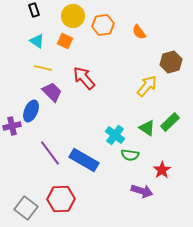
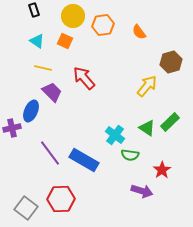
purple cross: moved 2 px down
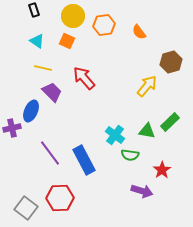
orange hexagon: moved 1 px right
orange square: moved 2 px right
green triangle: moved 3 px down; rotated 24 degrees counterclockwise
blue rectangle: rotated 32 degrees clockwise
red hexagon: moved 1 px left, 1 px up
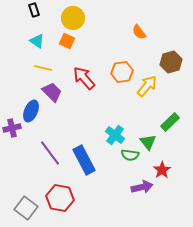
yellow circle: moved 2 px down
orange hexagon: moved 18 px right, 47 px down
green triangle: moved 1 px right, 11 px down; rotated 42 degrees clockwise
purple arrow: moved 4 px up; rotated 30 degrees counterclockwise
red hexagon: rotated 12 degrees clockwise
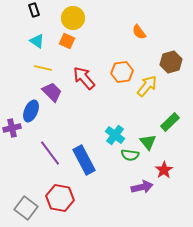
red star: moved 2 px right
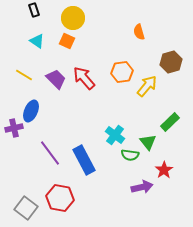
orange semicircle: rotated 21 degrees clockwise
yellow line: moved 19 px left, 7 px down; rotated 18 degrees clockwise
purple trapezoid: moved 4 px right, 13 px up
purple cross: moved 2 px right
